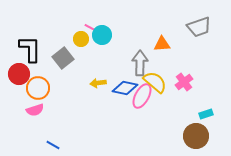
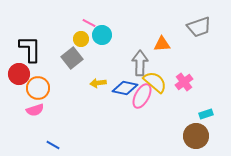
pink line: moved 2 px left, 5 px up
gray square: moved 9 px right
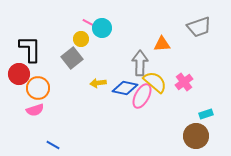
cyan circle: moved 7 px up
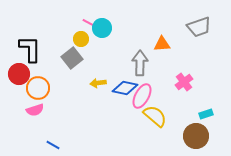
yellow semicircle: moved 34 px down
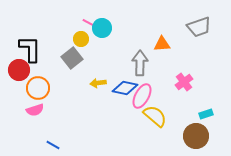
red circle: moved 4 px up
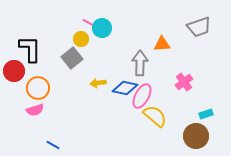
red circle: moved 5 px left, 1 px down
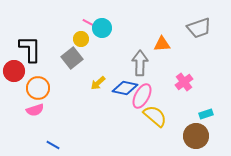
gray trapezoid: moved 1 px down
yellow arrow: rotated 35 degrees counterclockwise
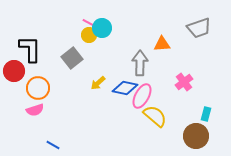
yellow circle: moved 8 px right, 4 px up
cyan rectangle: rotated 56 degrees counterclockwise
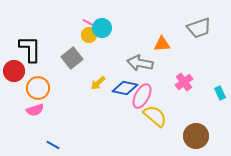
gray arrow: rotated 80 degrees counterclockwise
cyan rectangle: moved 14 px right, 21 px up; rotated 40 degrees counterclockwise
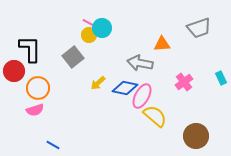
gray square: moved 1 px right, 1 px up
cyan rectangle: moved 1 px right, 15 px up
